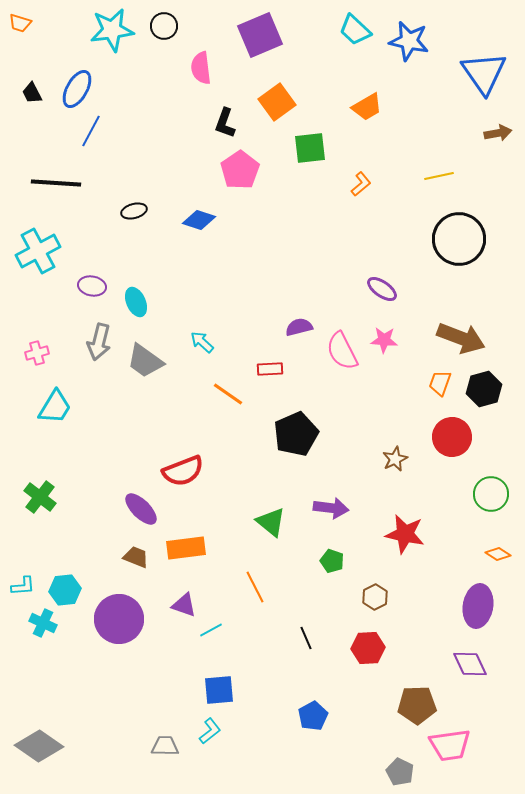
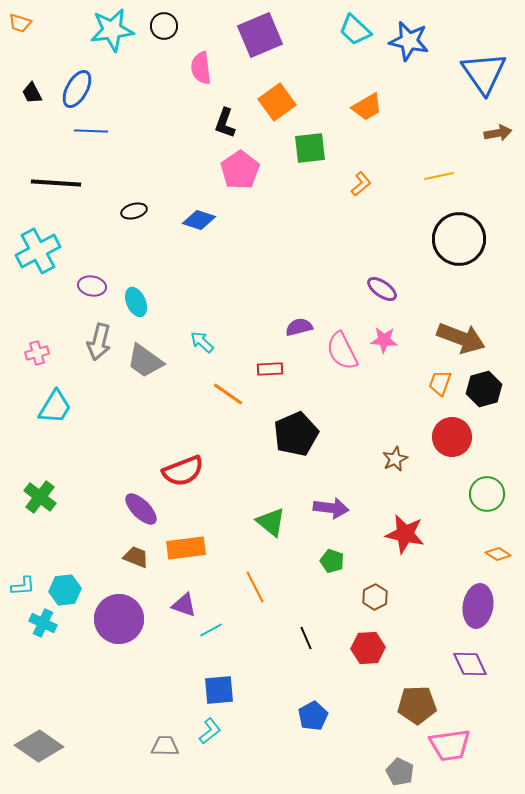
blue line at (91, 131): rotated 64 degrees clockwise
green circle at (491, 494): moved 4 px left
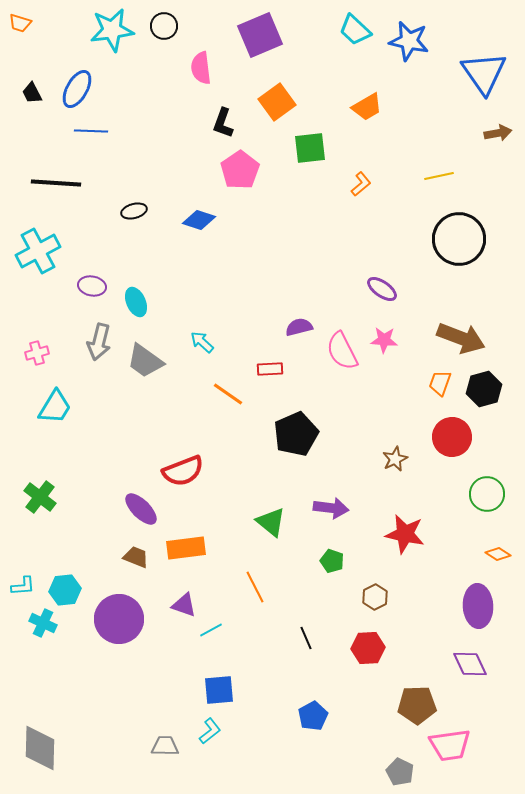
black L-shape at (225, 123): moved 2 px left
purple ellipse at (478, 606): rotated 12 degrees counterclockwise
gray diamond at (39, 746): moved 1 px right, 2 px down; rotated 57 degrees clockwise
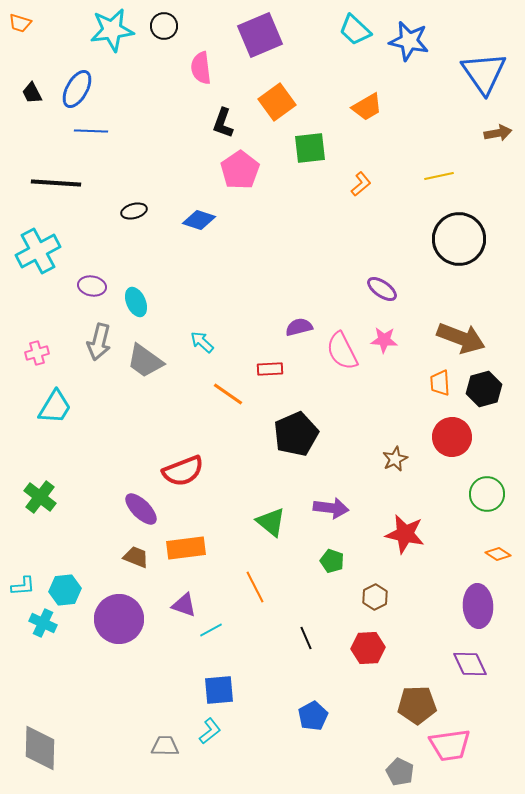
orange trapezoid at (440, 383): rotated 24 degrees counterclockwise
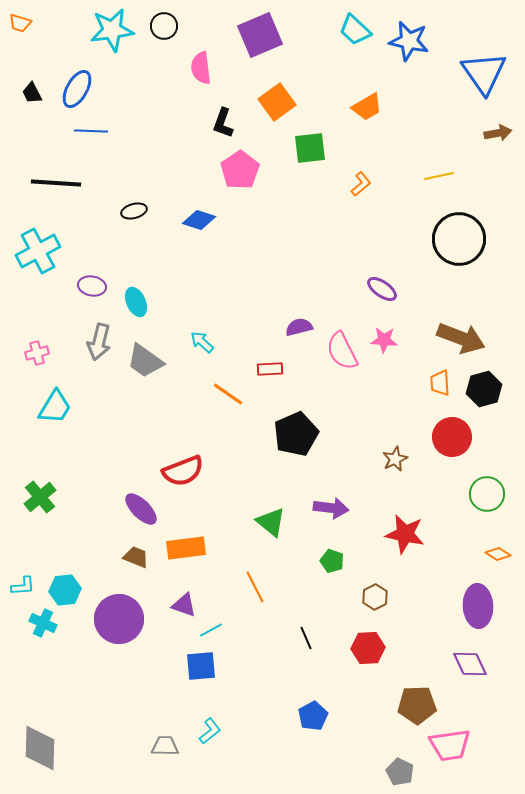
green cross at (40, 497): rotated 12 degrees clockwise
blue square at (219, 690): moved 18 px left, 24 px up
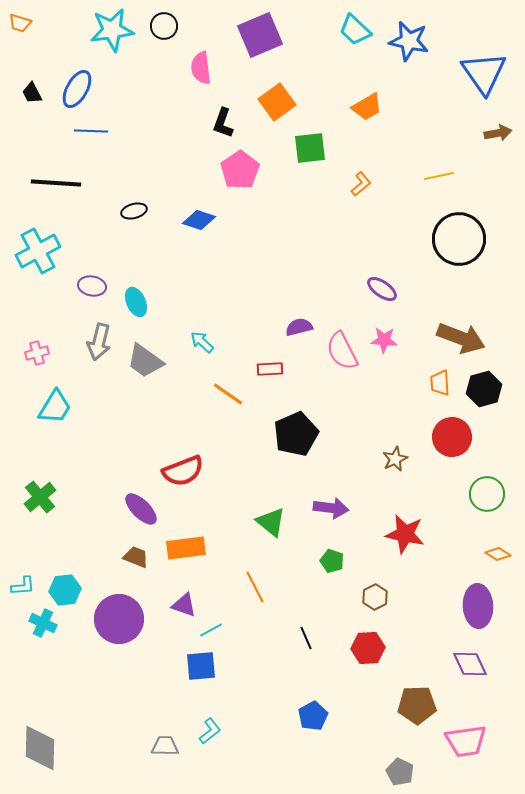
pink trapezoid at (450, 745): moved 16 px right, 4 px up
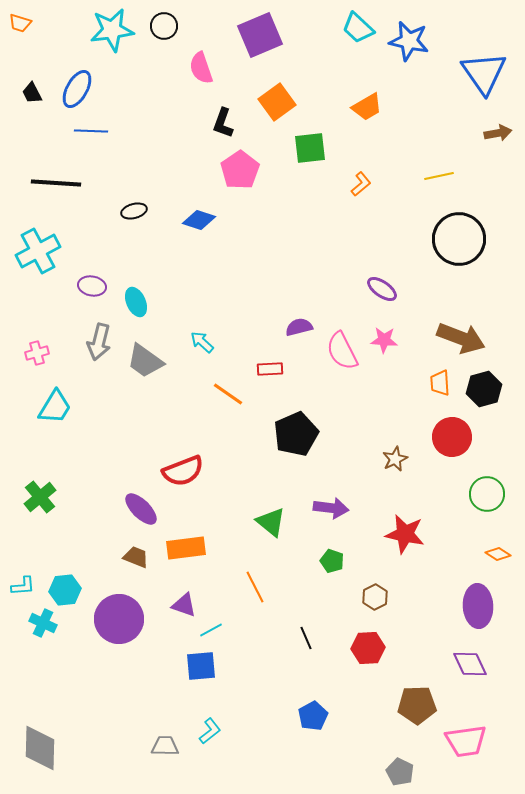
cyan trapezoid at (355, 30): moved 3 px right, 2 px up
pink semicircle at (201, 68): rotated 12 degrees counterclockwise
